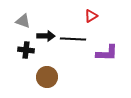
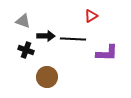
black cross: rotated 14 degrees clockwise
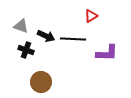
gray triangle: moved 2 px left, 5 px down
black arrow: rotated 24 degrees clockwise
brown circle: moved 6 px left, 5 px down
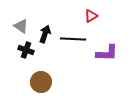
gray triangle: rotated 14 degrees clockwise
black arrow: moved 1 px left, 2 px up; rotated 96 degrees counterclockwise
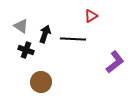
purple L-shape: moved 8 px right, 9 px down; rotated 40 degrees counterclockwise
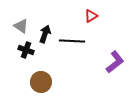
black line: moved 1 px left, 2 px down
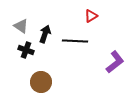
black line: moved 3 px right
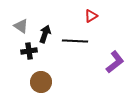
black cross: moved 3 px right, 1 px down; rotated 28 degrees counterclockwise
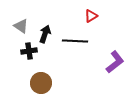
brown circle: moved 1 px down
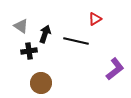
red triangle: moved 4 px right, 3 px down
black line: moved 1 px right; rotated 10 degrees clockwise
purple L-shape: moved 7 px down
